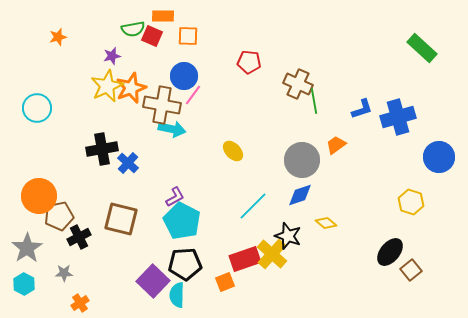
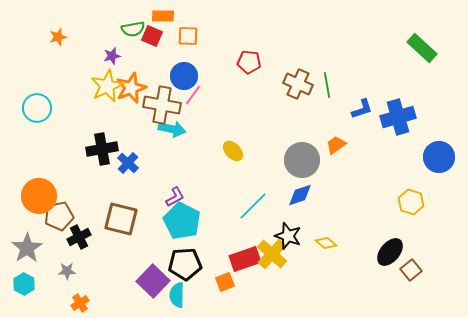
green line at (314, 101): moved 13 px right, 16 px up
yellow diamond at (326, 223): moved 20 px down
gray star at (64, 273): moved 3 px right, 2 px up
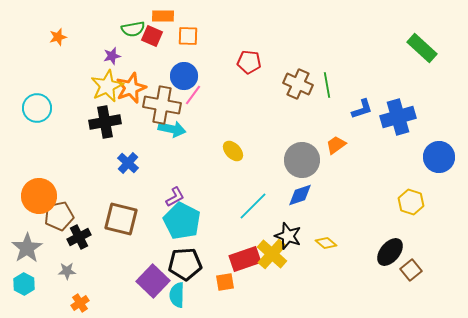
black cross at (102, 149): moved 3 px right, 27 px up
orange square at (225, 282): rotated 12 degrees clockwise
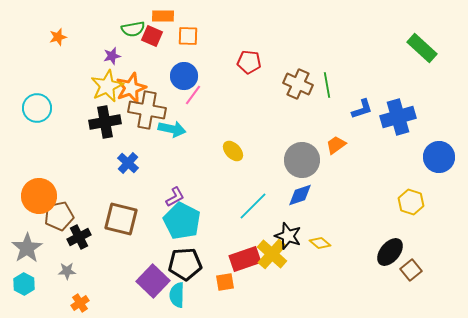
brown cross at (162, 105): moved 15 px left, 5 px down
yellow diamond at (326, 243): moved 6 px left
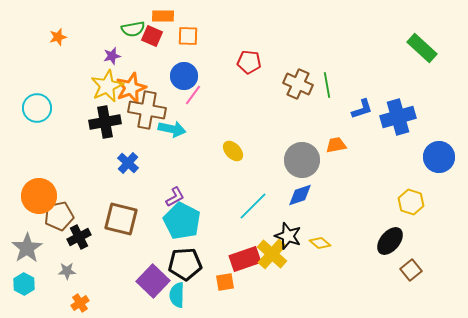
orange trapezoid at (336, 145): rotated 25 degrees clockwise
black ellipse at (390, 252): moved 11 px up
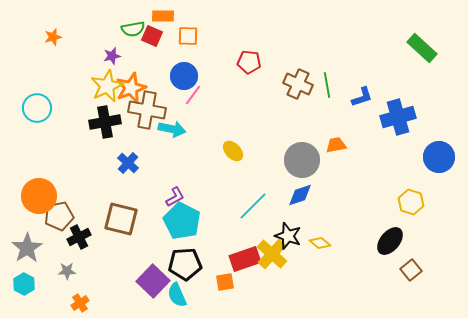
orange star at (58, 37): moved 5 px left
blue L-shape at (362, 109): moved 12 px up
cyan semicircle at (177, 295): rotated 25 degrees counterclockwise
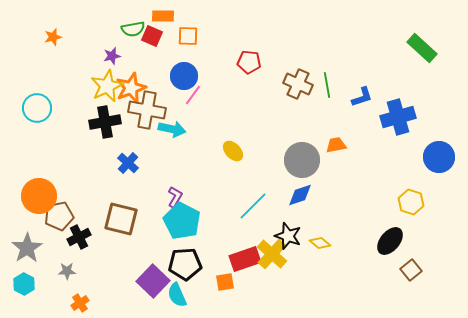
purple L-shape at (175, 197): rotated 30 degrees counterclockwise
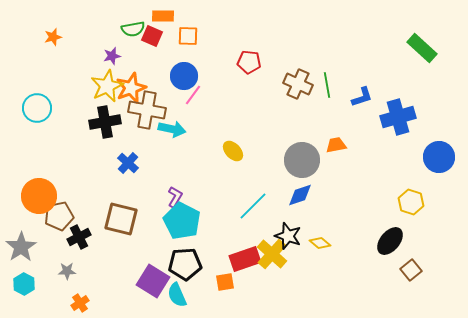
gray star at (27, 248): moved 6 px left, 1 px up
purple square at (153, 281): rotated 12 degrees counterclockwise
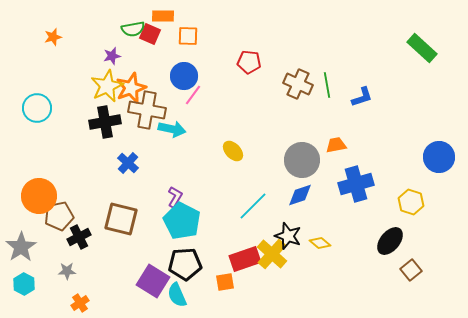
red square at (152, 36): moved 2 px left, 2 px up
blue cross at (398, 117): moved 42 px left, 67 px down
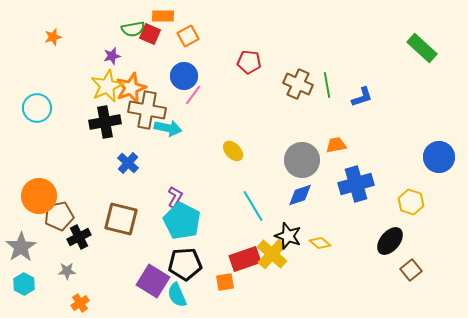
orange square at (188, 36): rotated 30 degrees counterclockwise
cyan arrow at (172, 129): moved 4 px left, 1 px up
cyan line at (253, 206): rotated 76 degrees counterclockwise
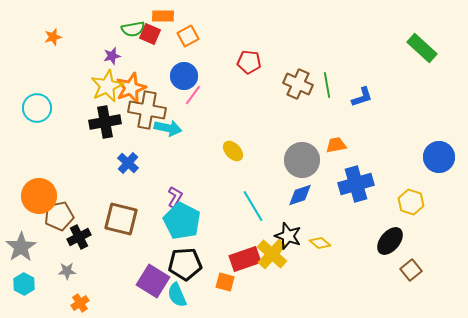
orange square at (225, 282): rotated 24 degrees clockwise
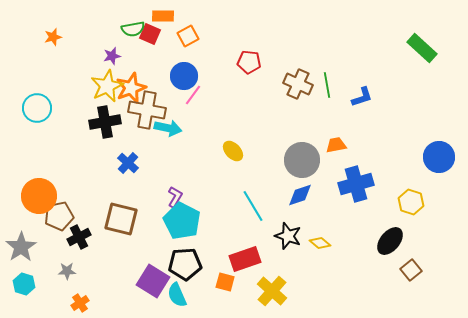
yellow cross at (272, 254): moved 37 px down
cyan hexagon at (24, 284): rotated 10 degrees counterclockwise
